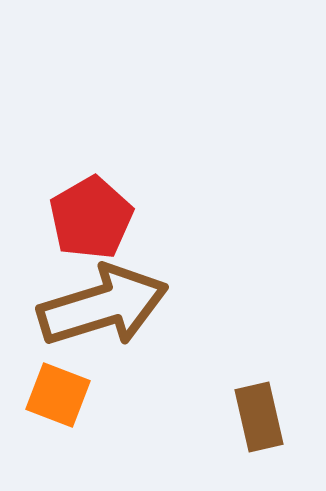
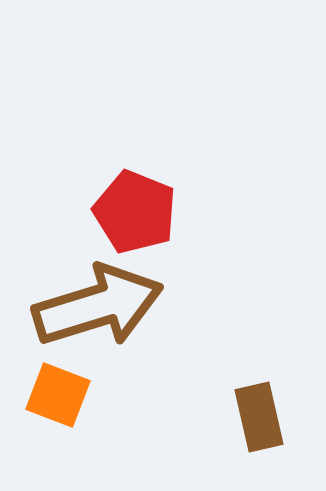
red pentagon: moved 44 px right, 6 px up; rotated 20 degrees counterclockwise
brown arrow: moved 5 px left
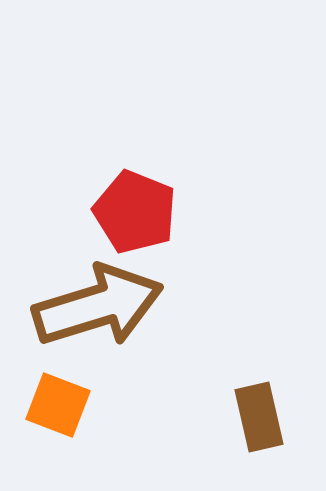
orange square: moved 10 px down
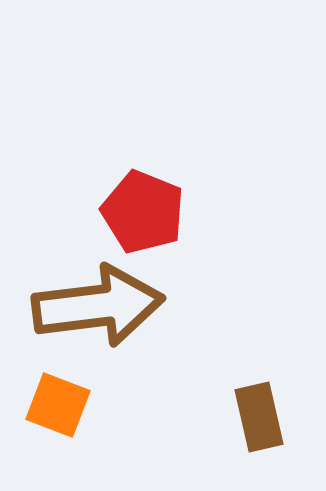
red pentagon: moved 8 px right
brown arrow: rotated 10 degrees clockwise
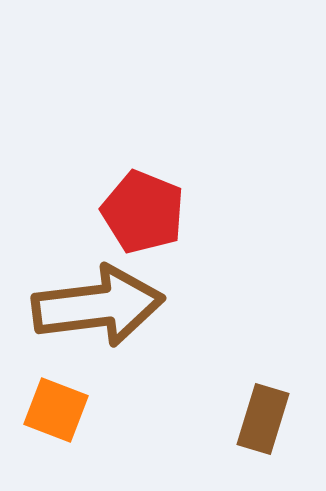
orange square: moved 2 px left, 5 px down
brown rectangle: moved 4 px right, 2 px down; rotated 30 degrees clockwise
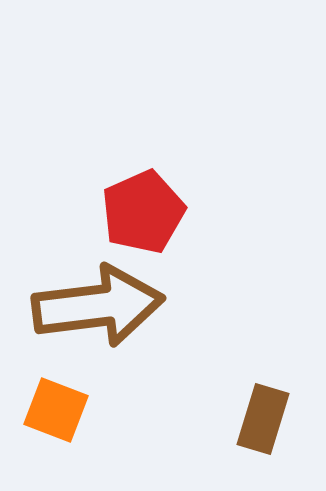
red pentagon: rotated 26 degrees clockwise
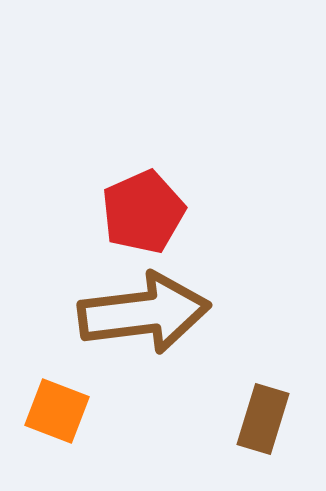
brown arrow: moved 46 px right, 7 px down
orange square: moved 1 px right, 1 px down
